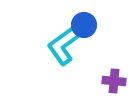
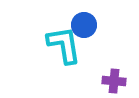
cyan L-shape: rotated 117 degrees clockwise
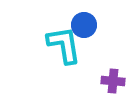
purple cross: moved 1 px left
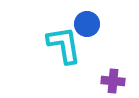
blue circle: moved 3 px right, 1 px up
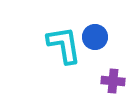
blue circle: moved 8 px right, 13 px down
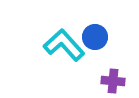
cyan L-shape: rotated 33 degrees counterclockwise
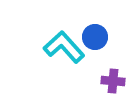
cyan L-shape: moved 2 px down
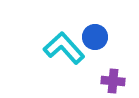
cyan L-shape: moved 1 px down
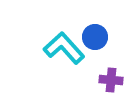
purple cross: moved 2 px left, 1 px up
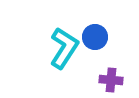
cyan L-shape: rotated 75 degrees clockwise
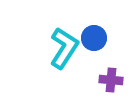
blue circle: moved 1 px left, 1 px down
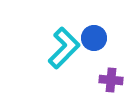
cyan L-shape: rotated 12 degrees clockwise
